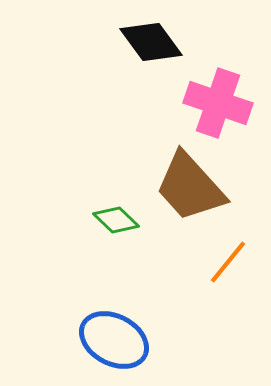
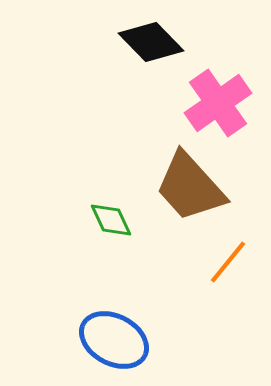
black diamond: rotated 8 degrees counterclockwise
pink cross: rotated 36 degrees clockwise
green diamond: moved 5 px left; rotated 21 degrees clockwise
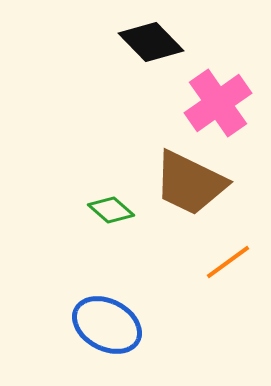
brown trapezoid: moved 4 px up; rotated 22 degrees counterclockwise
green diamond: moved 10 px up; rotated 24 degrees counterclockwise
orange line: rotated 15 degrees clockwise
blue ellipse: moved 7 px left, 15 px up
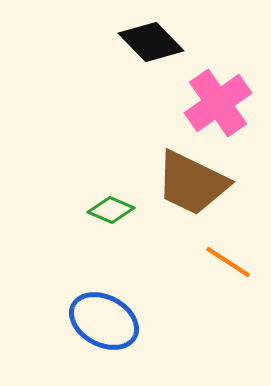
brown trapezoid: moved 2 px right
green diamond: rotated 18 degrees counterclockwise
orange line: rotated 69 degrees clockwise
blue ellipse: moved 3 px left, 4 px up
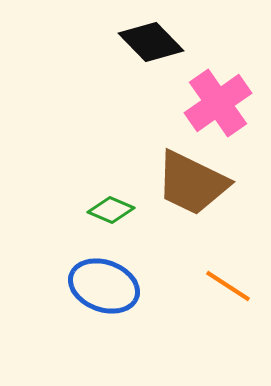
orange line: moved 24 px down
blue ellipse: moved 35 px up; rotated 8 degrees counterclockwise
